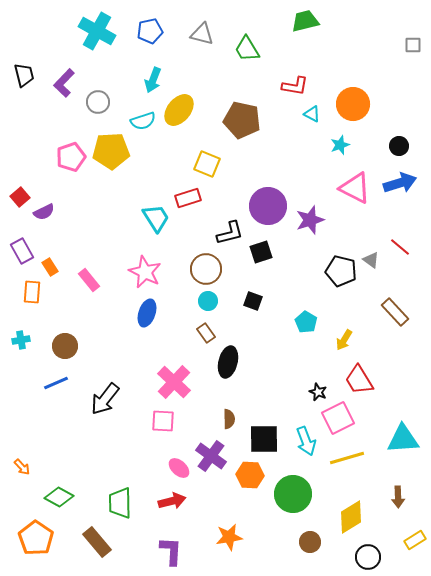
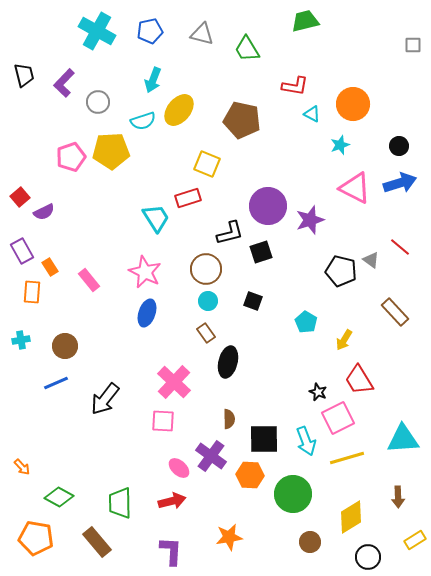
orange pentagon at (36, 538): rotated 24 degrees counterclockwise
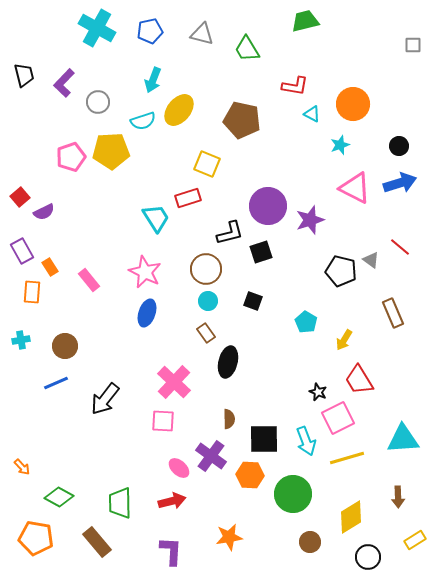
cyan cross at (97, 31): moved 3 px up
brown rectangle at (395, 312): moved 2 px left, 1 px down; rotated 20 degrees clockwise
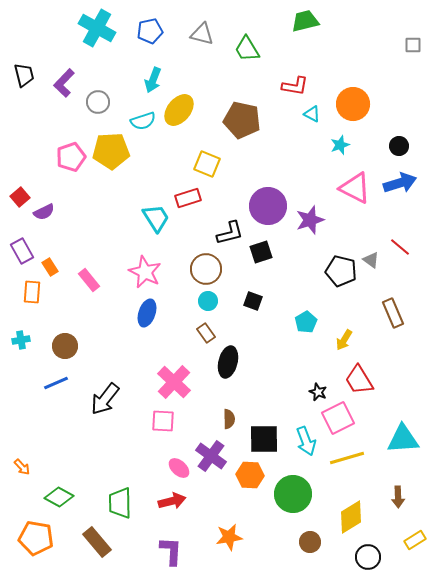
cyan pentagon at (306, 322): rotated 10 degrees clockwise
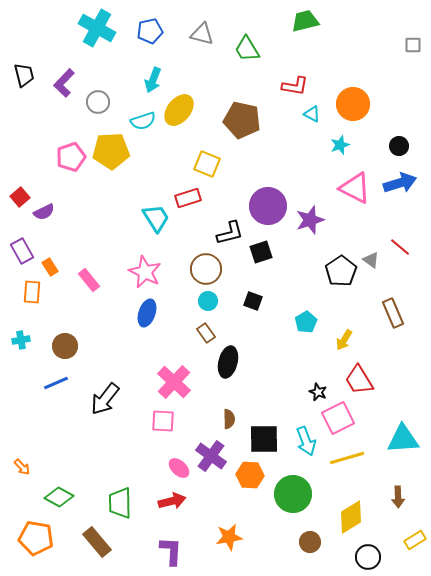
black pentagon at (341, 271): rotated 24 degrees clockwise
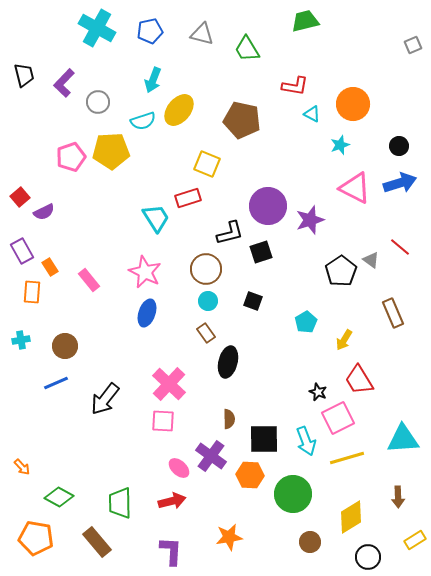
gray square at (413, 45): rotated 24 degrees counterclockwise
pink cross at (174, 382): moved 5 px left, 2 px down
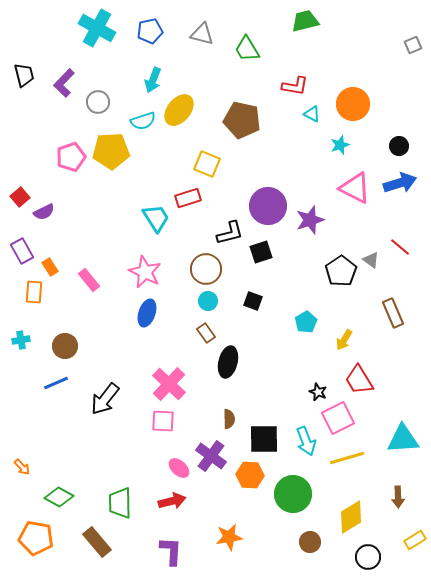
orange rectangle at (32, 292): moved 2 px right
